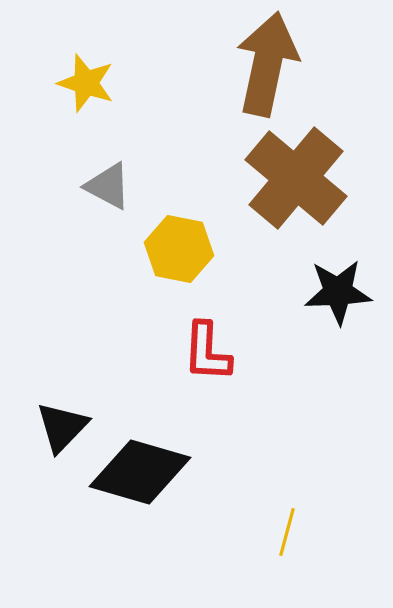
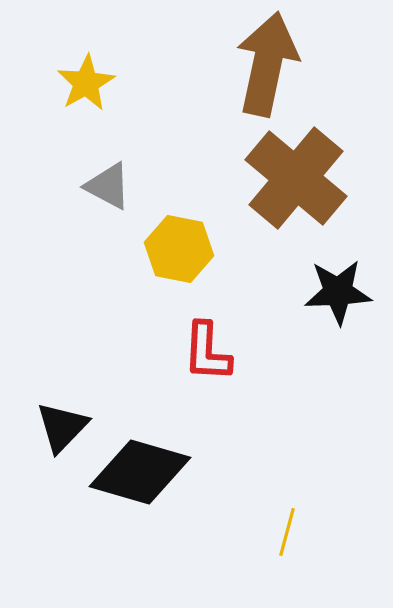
yellow star: rotated 24 degrees clockwise
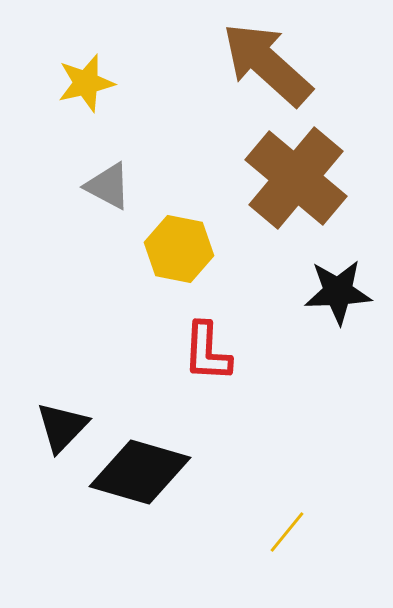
brown arrow: rotated 60 degrees counterclockwise
yellow star: rotated 16 degrees clockwise
yellow line: rotated 24 degrees clockwise
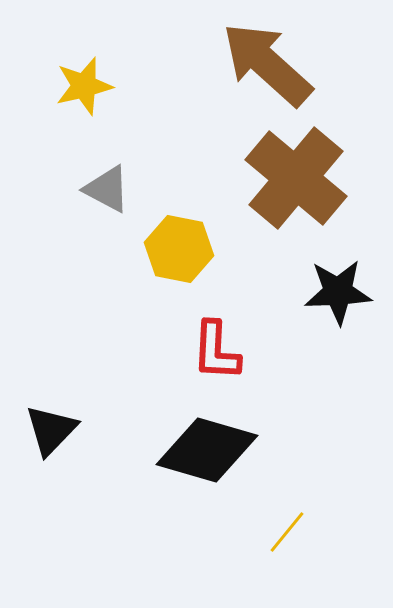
yellow star: moved 2 px left, 3 px down
gray triangle: moved 1 px left, 3 px down
red L-shape: moved 9 px right, 1 px up
black triangle: moved 11 px left, 3 px down
black diamond: moved 67 px right, 22 px up
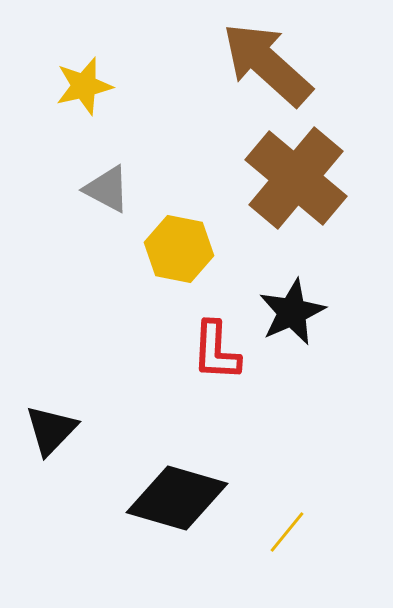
black star: moved 46 px left, 20 px down; rotated 22 degrees counterclockwise
black diamond: moved 30 px left, 48 px down
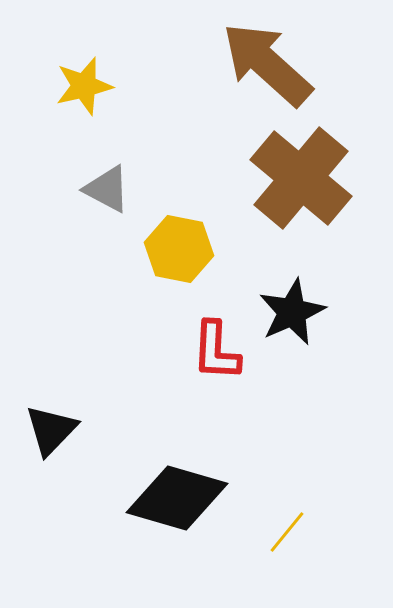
brown cross: moved 5 px right
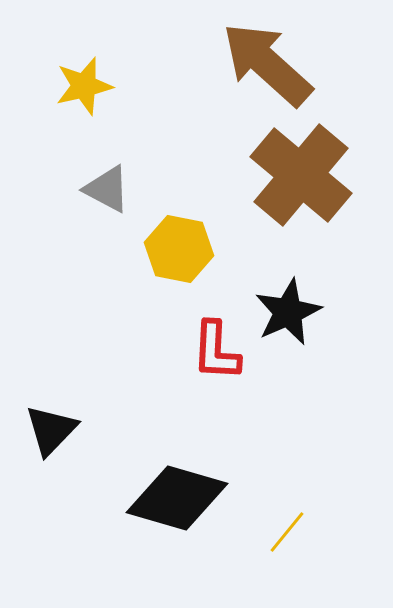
brown cross: moved 3 px up
black star: moved 4 px left
